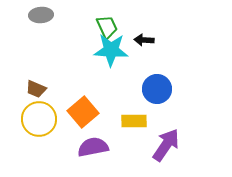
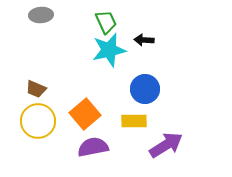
green trapezoid: moved 1 px left, 5 px up
cyan star: moved 2 px left; rotated 16 degrees counterclockwise
blue circle: moved 12 px left
orange square: moved 2 px right, 2 px down
yellow circle: moved 1 px left, 2 px down
purple arrow: rotated 24 degrees clockwise
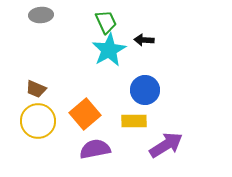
cyan star: rotated 16 degrees counterclockwise
blue circle: moved 1 px down
purple semicircle: moved 2 px right, 2 px down
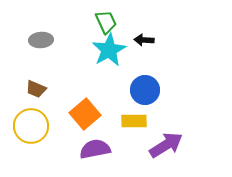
gray ellipse: moved 25 px down
yellow circle: moved 7 px left, 5 px down
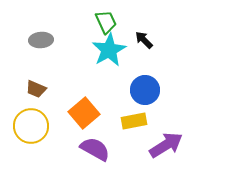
black arrow: rotated 42 degrees clockwise
orange square: moved 1 px left, 1 px up
yellow rectangle: rotated 10 degrees counterclockwise
purple semicircle: rotated 40 degrees clockwise
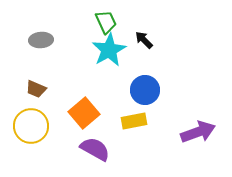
purple arrow: moved 32 px right, 13 px up; rotated 12 degrees clockwise
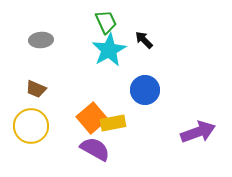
orange square: moved 8 px right, 5 px down
yellow rectangle: moved 21 px left, 2 px down
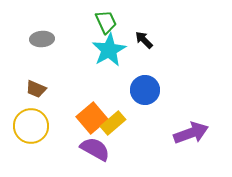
gray ellipse: moved 1 px right, 1 px up
yellow rectangle: rotated 30 degrees counterclockwise
purple arrow: moved 7 px left, 1 px down
